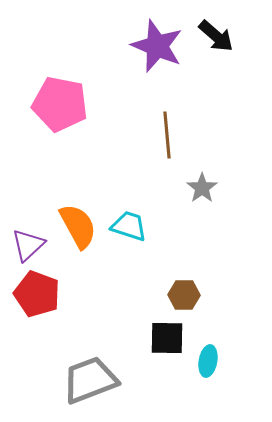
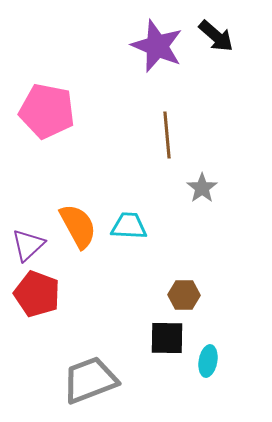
pink pentagon: moved 13 px left, 7 px down
cyan trapezoid: rotated 15 degrees counterclockwise
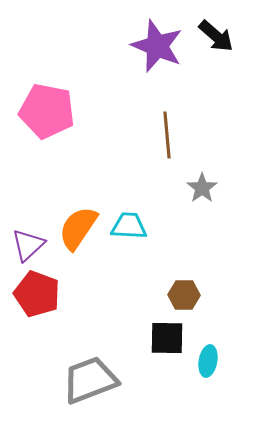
orange semicircle: moved 2 px down; rotated 117 degrees counterclockwise
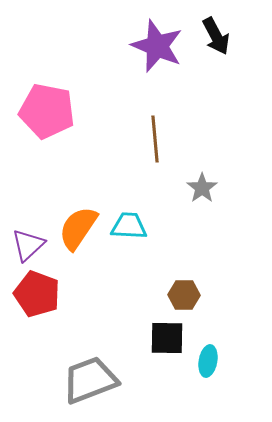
black arrow: rotated 21 degrees clockwise
brown line: moved 12 px left, 4 px down
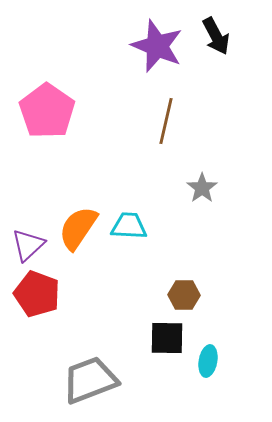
pink pentagon: rotated 24 degrees clockwise
brown line: moved 11 px right, 18 px up; rotated 18 degrees clockwise
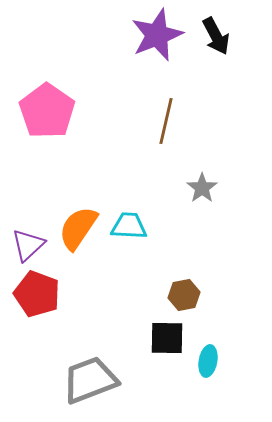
purple star: moved 11 px up; rotated 28 degrees clockwise
brown hexagon: rotated 12 degrees counterclockwise
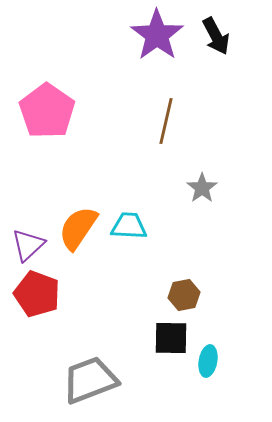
purple star: rotated 14 degrees counterclockwise
black square: moved 4 px right
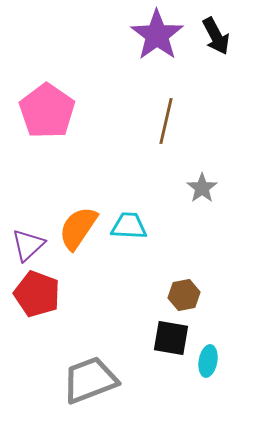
black square: rotated 9 degrees clockwise
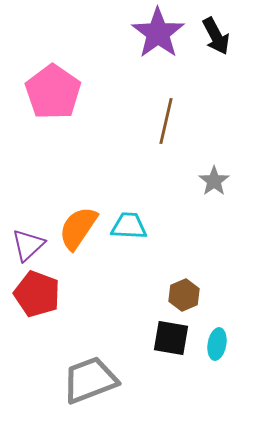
purple star: moved 1 px right, 2 px up
pink pentagon: moved 6 px right, 19 px up
gray star: moved 12 px right, 7 px up
brown hexagon: rotated 12 degrees counterclockwise
cyan ellipse: moved 9 px right, 17 px up
